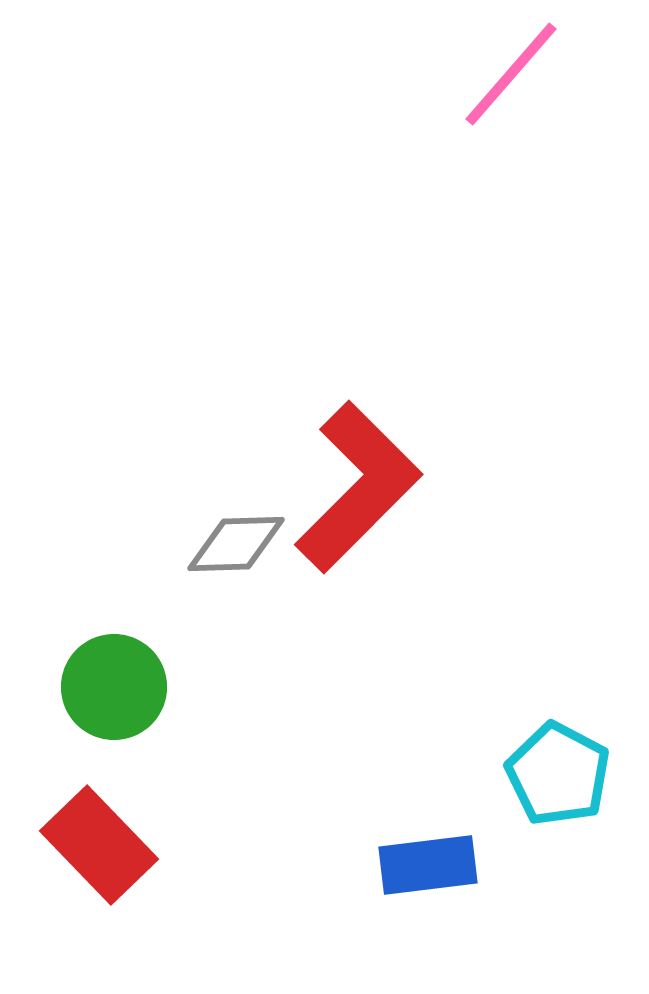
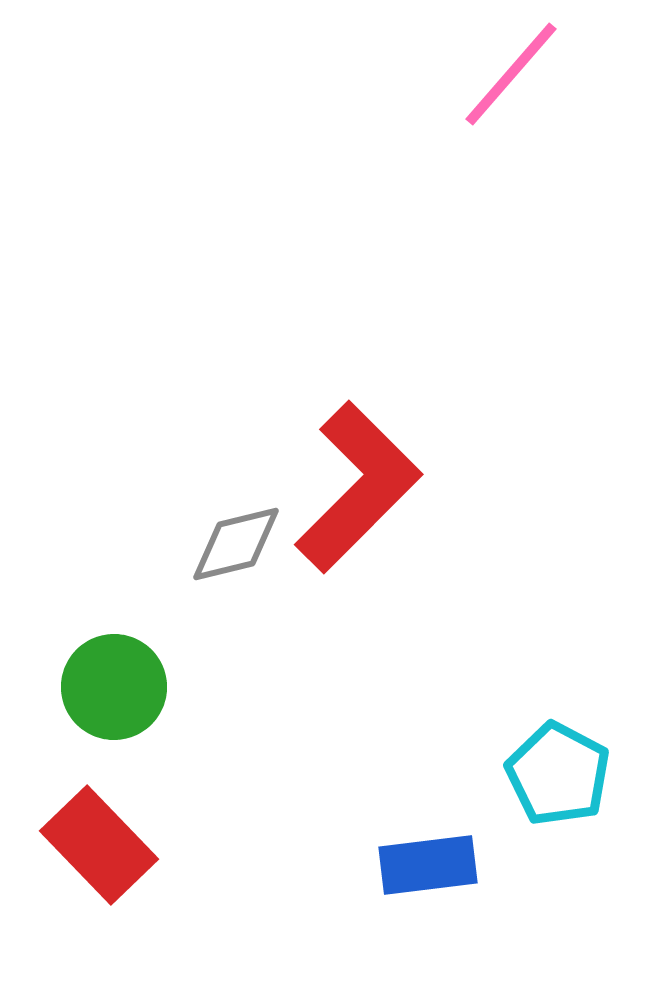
gray diamond: rotated 12 degrees counterclockwise
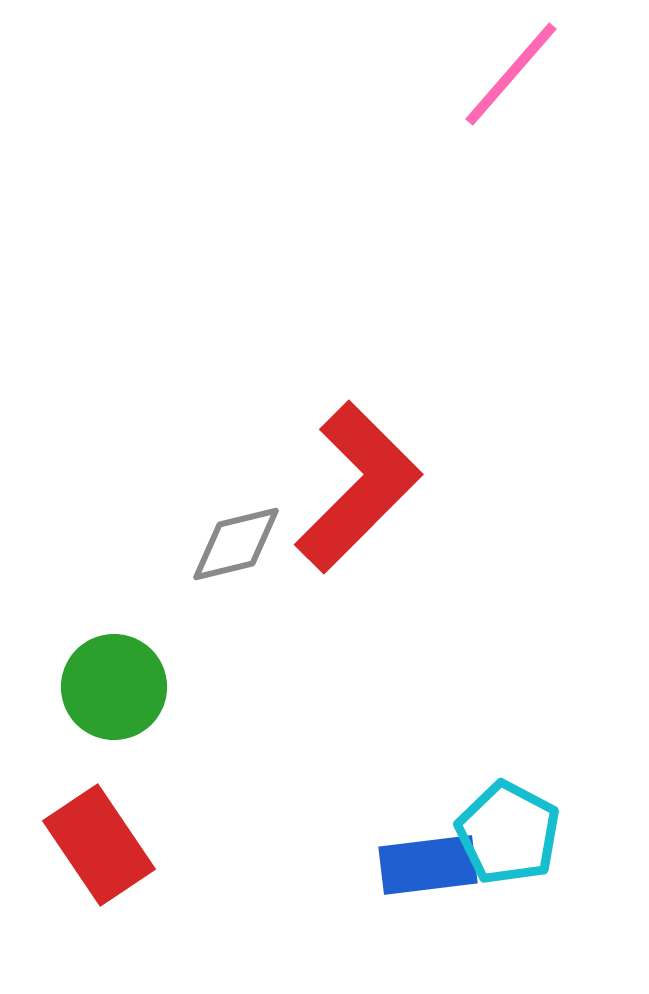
cyan pentagon: moved 50 px left, 59 px down
red rectangle: rotated 10 degrees clockwise
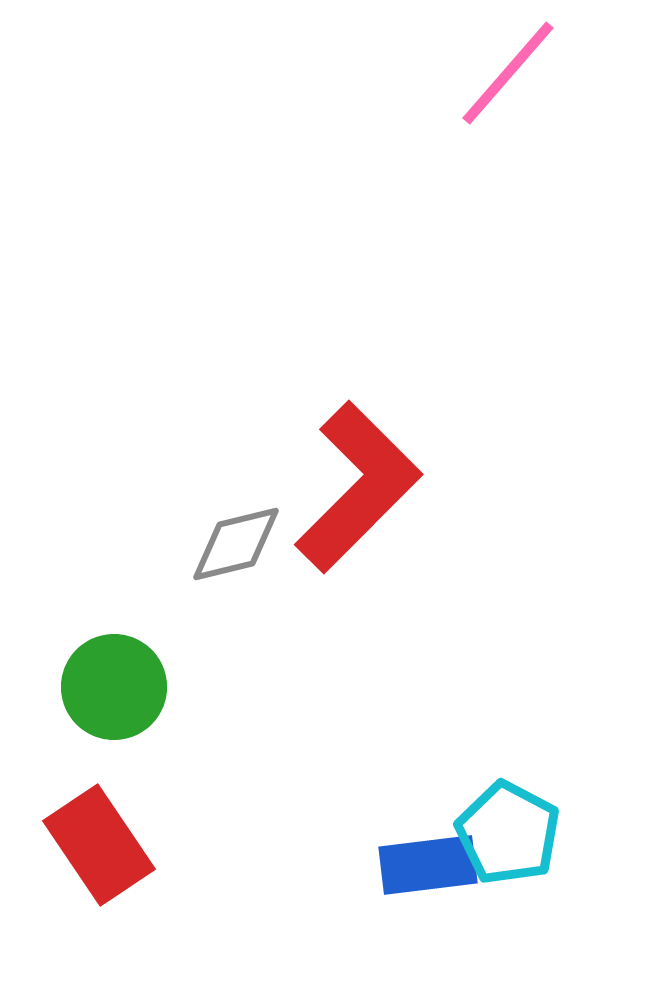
pink line: moved 3 px left, 1 px up
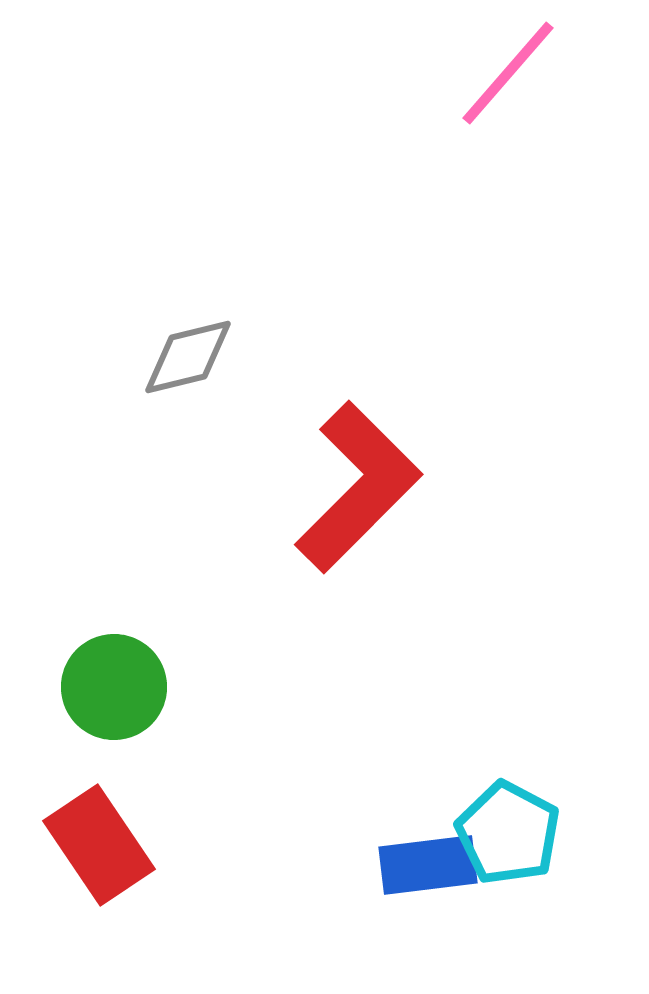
gray diamond: moved 48 px left, 187 px up
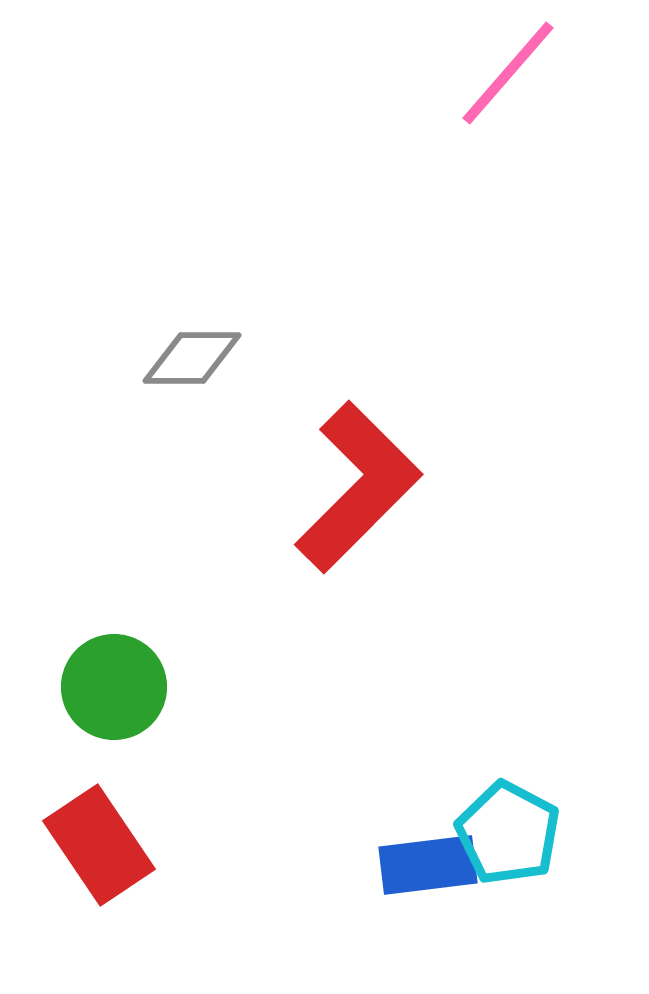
gray diamond: moved 4 px right, 1 px down; rotated 14 degrees clockwise
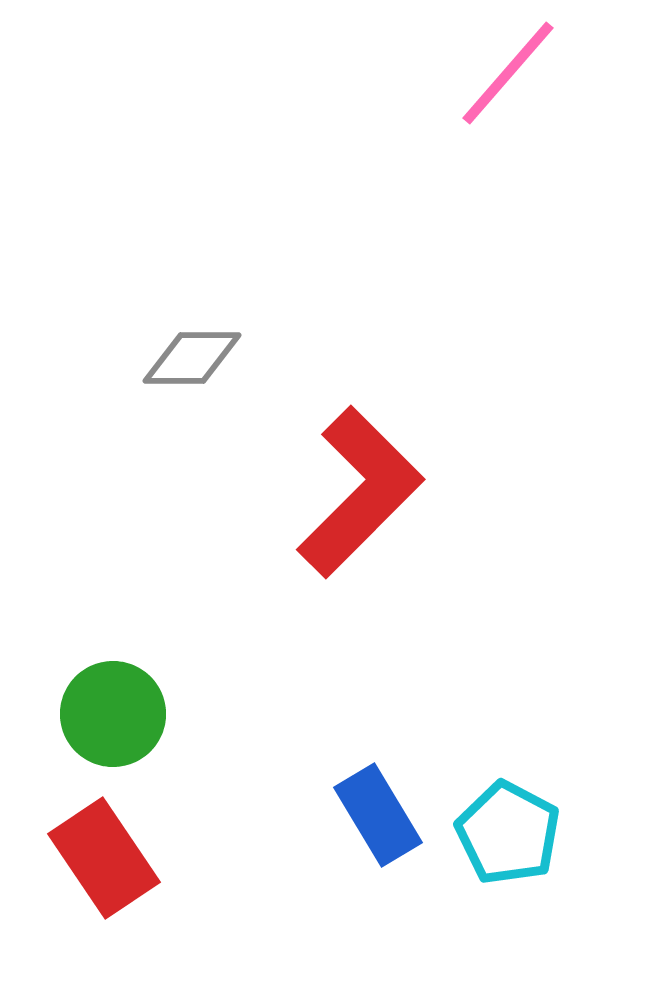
red L-shape: moved 2 px right, 5 px down
green circle: moved 1 px left, 27 px down
red rectangle: moved 5 px right, 13 px down
blue rectangle: moved 50 px left, 50 px up; rotated 66 degrees clockwise
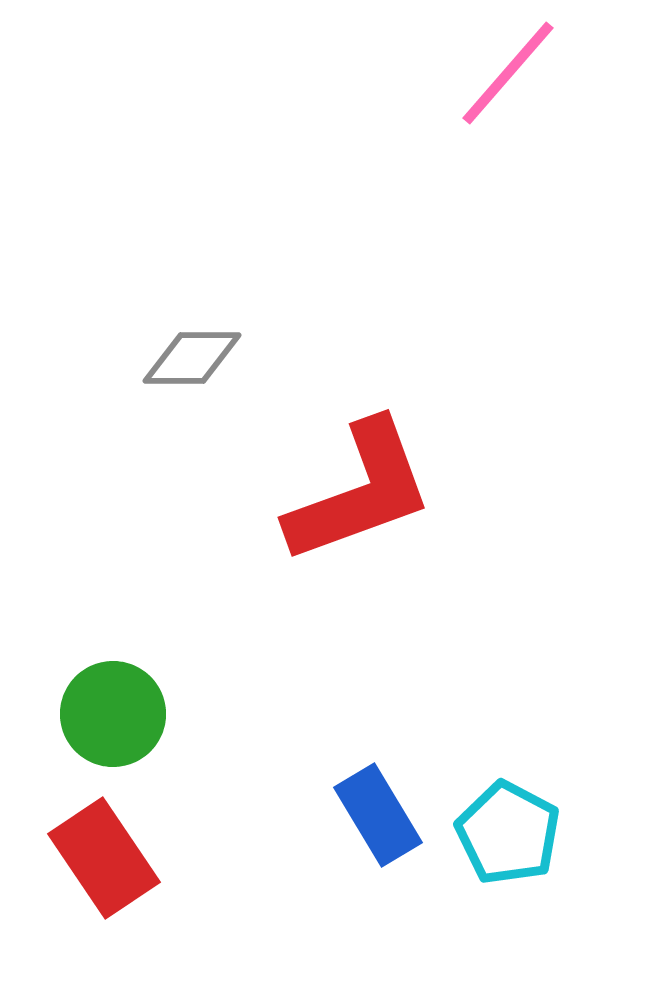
red L-shape: rotated 25 degrees clockwise
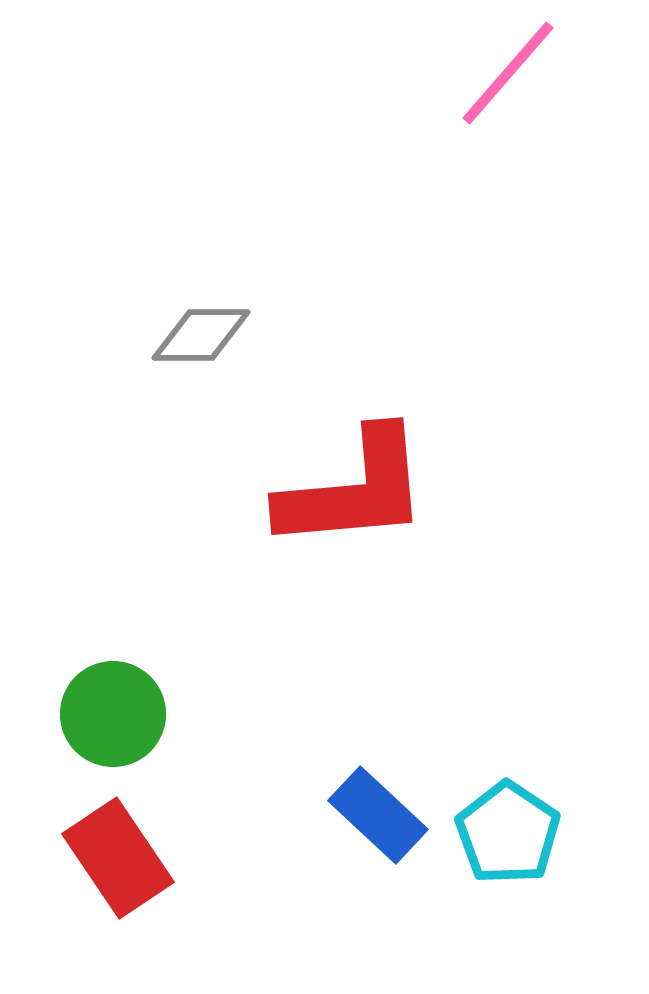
gray diamond: moved 9 px right, 23 px up
red L-shape: moved 6 px left, 2 px up; rotated 15 degrees clockwise
blue rectangle: rotated 16 degrees counterclockwise
cyan pentagon: rotated 6 degrees clockwise
red rectangle: moved 14 px right
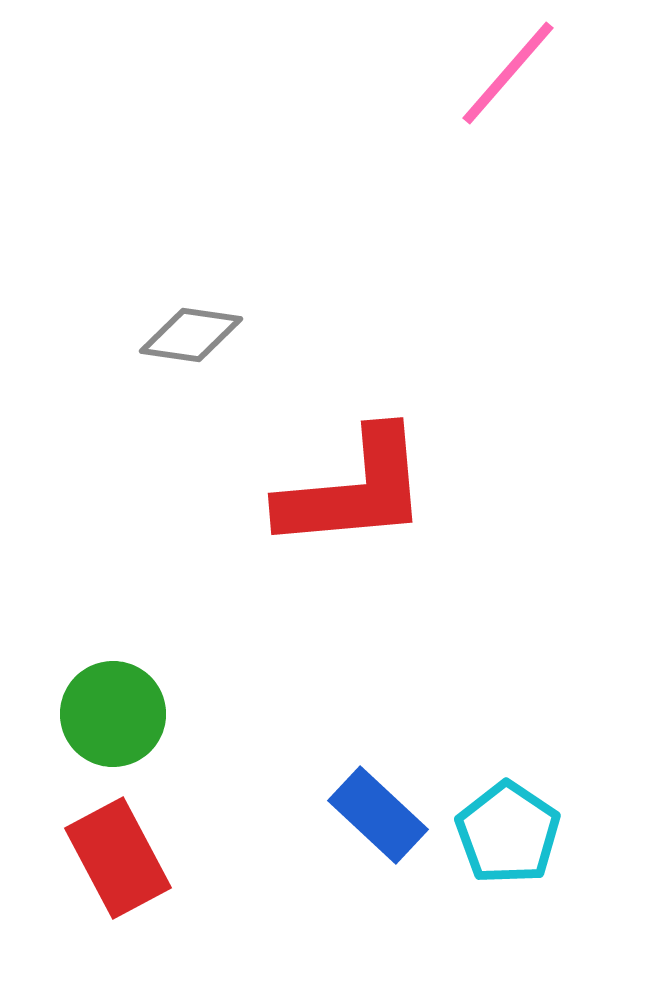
gray diamond: moved 10 px left; rotated 8 degrees clockwise
red rectangle: rotated 6 degrees clockwise
